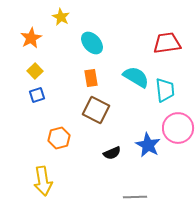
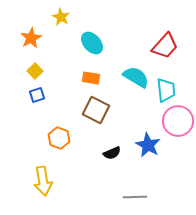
red trapezoid: moved 2 px left, 3 px down; rotated 140 degrees clockwise
orange rectangle: rotated 72 degrees counterclockwise
cyan trapezoid: moved 1 px right
pink circle: moved 7 px up
orange hexagon: rotated 25 degrees counterclockwise
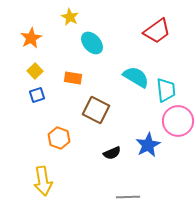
yellow star: moved 9 px right
red trapezoid: moved 8 px left, 15 px up; rotated 12 degrees clockwise
orange rectangle: moved 18 px left
blue star: rotated 15 degrees clockwise
gray line: moved 7 px left
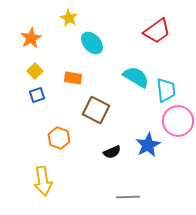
yellow star: moved 1 px left, 1 px down
black semicircle: moved 1 px up
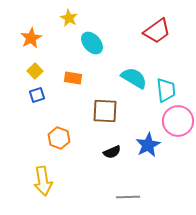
cyan semicircle: moved 2 px left, 1 px down
brown square: moved 9 px right, 1 px down; rotated 24 degrees counterclockwise
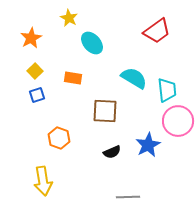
cyan trapezoid: moved 1 px right
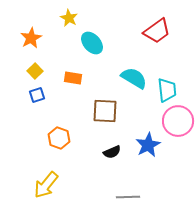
yellow arrow: moved 3 px right, 4 px down; rotated 48 degrees clockwise
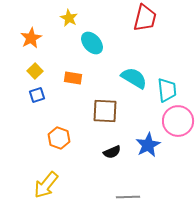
red trapezoid: moved 12 px left, 13 px up; rotated 40 degrees counterclockwise
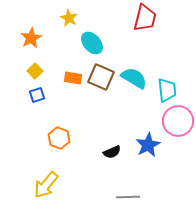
brown square: moved 4 px left, 34 px up; rotated 20 degrees clockwise
